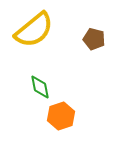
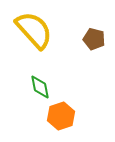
yellow semicircle: rotated 93 degrees counterclockwise
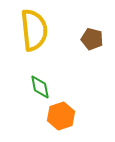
yellow semicircle: rotated 36 degrees clockwise
brown pentagon: moved 2 px left
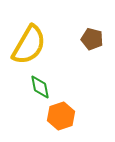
yellow semicircle: moved 5 px left, 15 px down; rotated 36 degrees clockwise
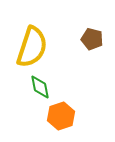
yellow semicircle: moved 3 px right, 2 px down; rotated 12 degrees counterclockwise
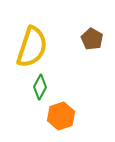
brown pentagon: rotated 15 degrees clockwise
green diamond: rotated 40 degrees clockwise
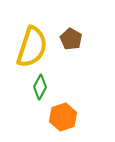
brown pentagon: moved 21 px left
orange hexagon: moved 2 px right, 1 px down
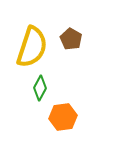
green diamond: moved 1 px down
orange hexagon: rotated 12 degrees clockwise
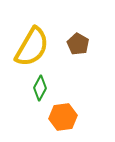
brown pentagon: moved 7 px right, 5 px down
yellow semicircle: rotated 12 degrees clockwise
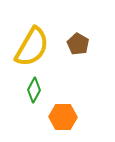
green diamond: moved 6 px left, 2 px down
orange hexagon: rotated 8 degrees clockwise
